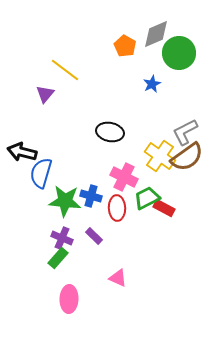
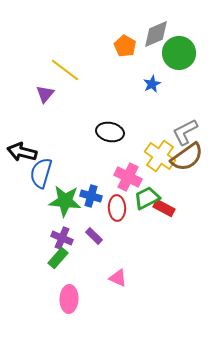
pink cross: moved 4 px right
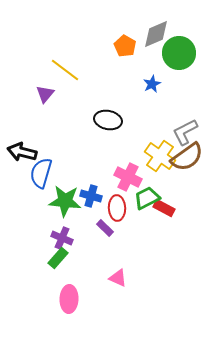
black ellipse: moved 2 px left, 12 px up
purple rectangle: moved 11 px right, 8 px up
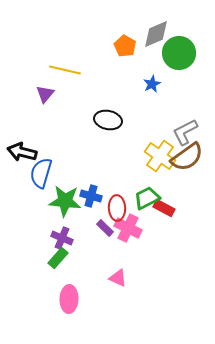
yellow line: rotated 24 degrees counterclockwise
pink cross: moved 51 px down
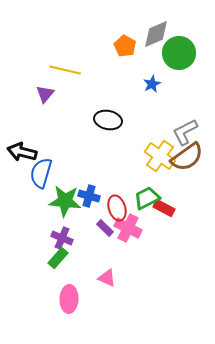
blue cross: moved 2 px left
red ellipse: rotated 15 degrees counterclockwise
pink triangle: moved 11 px left
